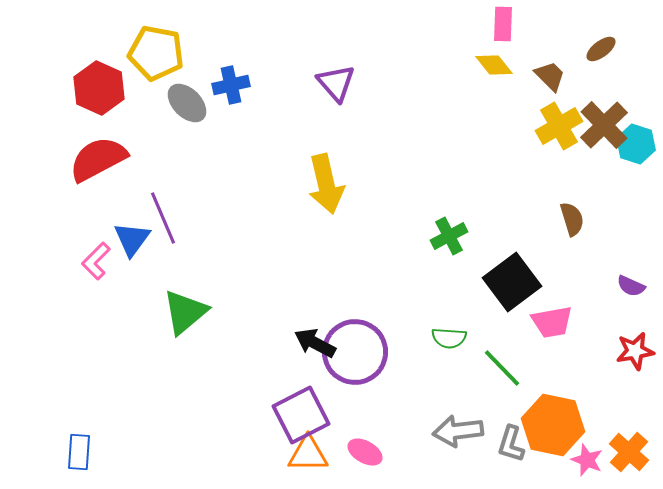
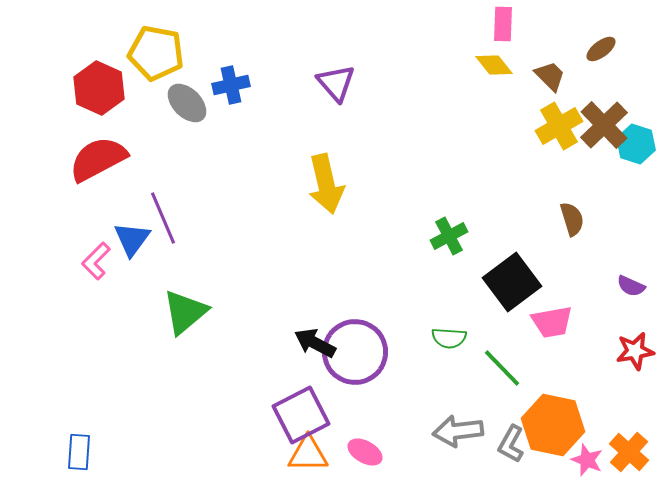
gray L-shape: rotated 12 degrees clockwise
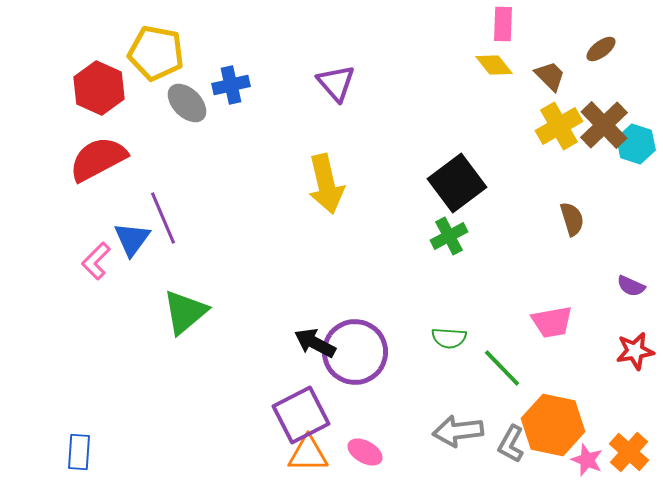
black square: moved 55 px left, 99 px up
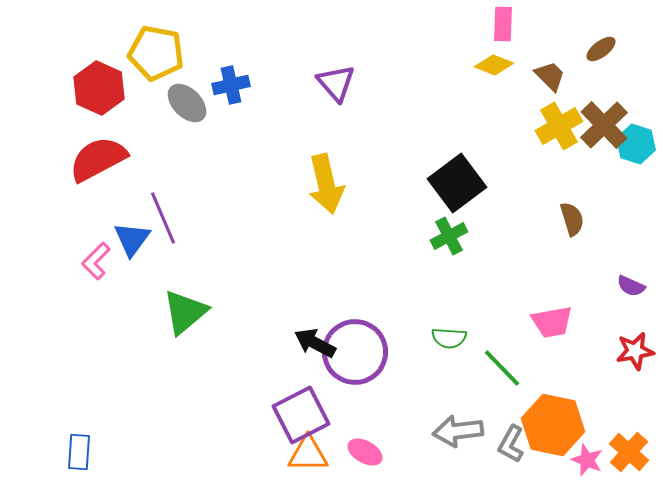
yellow diamond: rotated 30 degrees counterclockwise
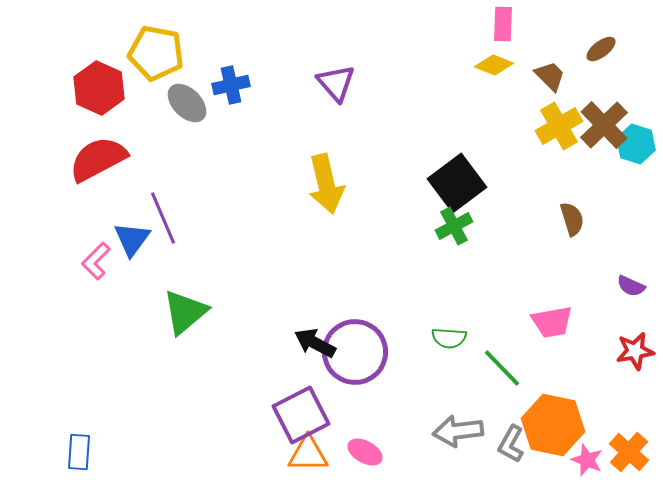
green cross: moved 5 px right, 10 px up
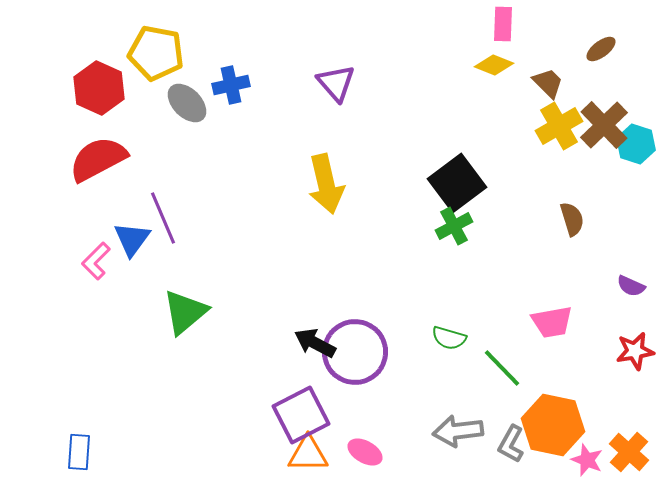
brown trapezoid: moved 2 px left, 7 px down
green semicircle: rotated 12 degrees clockwise
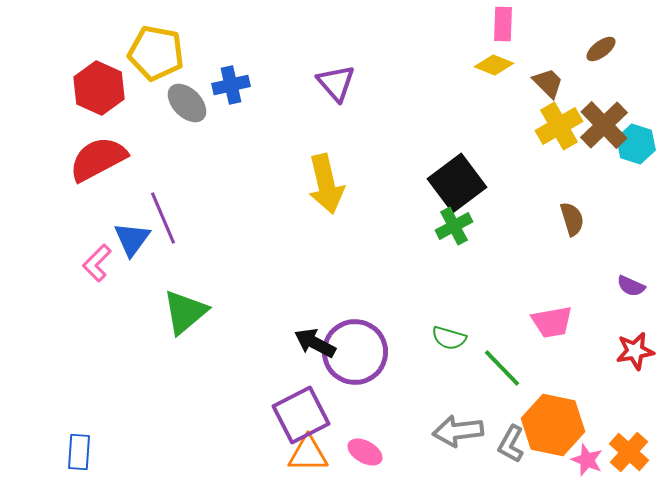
pink L-shape: moved 1 px right, 2 px down
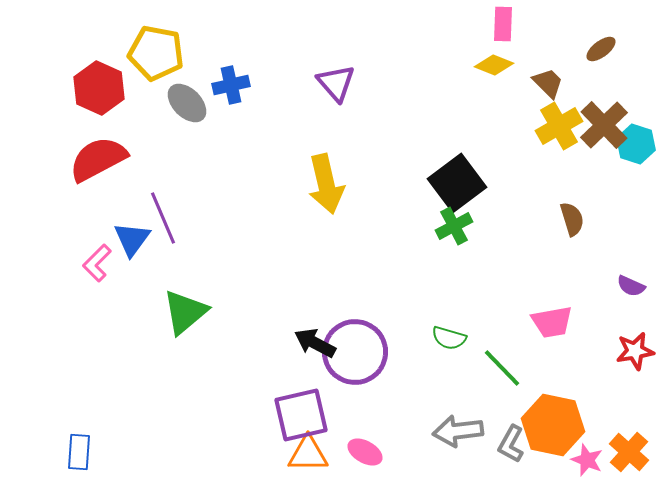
purple square: rotated 14 degrees clockwise
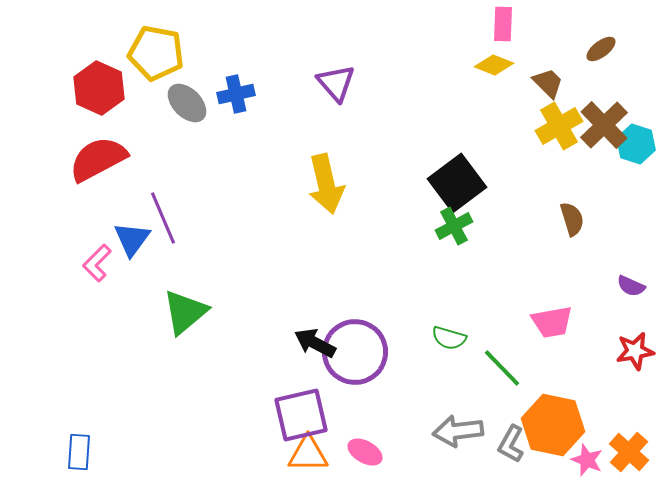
blue cross: moved 5 px right, 9 px down
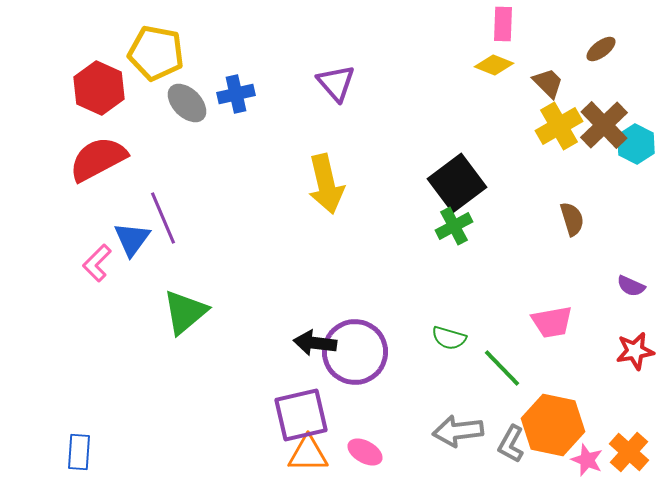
cyan hexagon: rotated 9 degrees clockwise
black arrow: rotated 21 degrees counterclockwise
